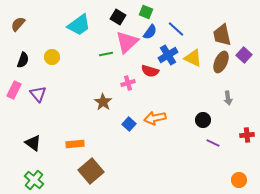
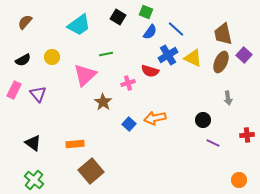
brown semicircle: moved 7 px right, 2 px up
brown trapezoid: moved 1 px right, 1 px up
pink triangle: moved 42 px left, 33 px down
black semicircle: rotated 42 degrees clockwise
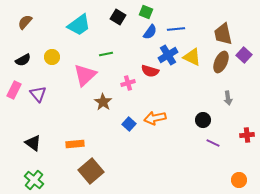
blue line: rotated 48 degrees counterclockwise
yellow triangle: moved 1 px left, 1 px up
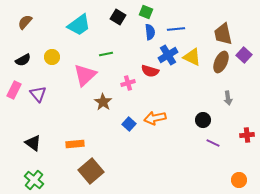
blue semicircle: rotated 42 degrees counterclockwise
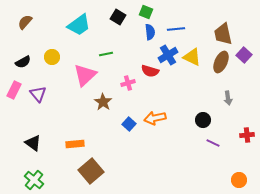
black semicircle: moved 2 px down
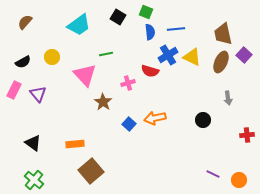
pink triangle: rotated 30 degrees counterclockwise
purple line: moved 31 px down
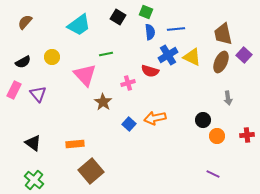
orange circle: moved 22 px left, 44 px up
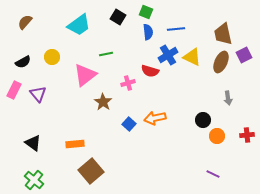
blue semicircle: moved 2 px left
purple square: rotated 21 degrees clockwise
pink triangle: rotated 35 degrees clockwise
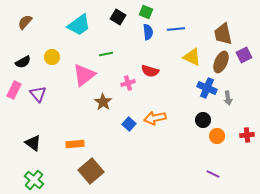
blue cross: moved 39 px right, 33 px down; rotated 36 degrees counterclockwise
pink triangle: moved 1 px left
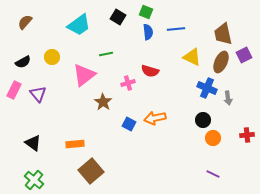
blue square: rotated 16 degrees counterclockwise
orange circle: moved 4 px left, 2 px down
